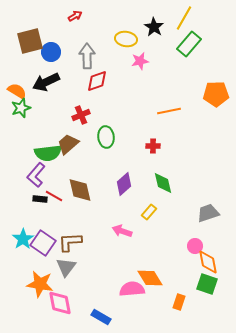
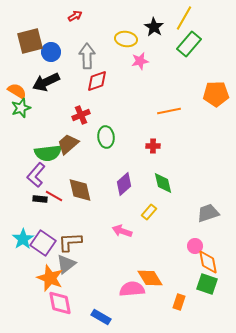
gray triangle at (66, 267): moved 3 px up; rotated 15 degrees clockwise
orange star at (40, 284): moved 10 px right, 6 px up; rotated 12 degrees clockwise
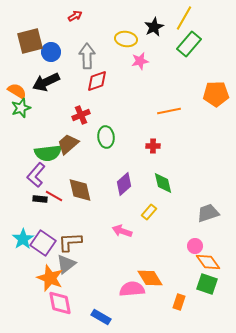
black star at (154, 27): rotated 12 degrees clockwise
orange diamond at (208, 262): rotated 25 degrees counterclockwise
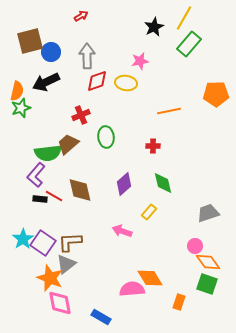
red arrow at (75, 16): moved 6 px right
yellow ellipse at (126, 39): moved 44 px down
orange semicircle at (17, 91): rotated 72 degrees clockwise
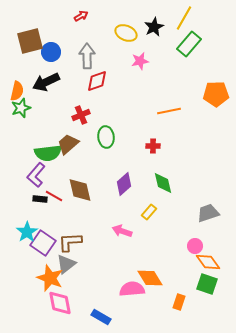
yellow ellipse at (126, 83): moved 50 px up; rotated 15 degrees clockwise
cyan star at (23, 239): moved 4 px right, 7 px up
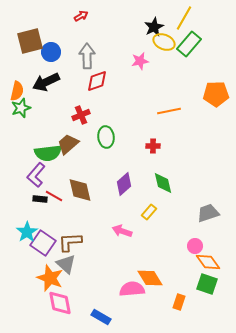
yellow ellipse at (126, 33): moved 38 px right, 9 px down
gray triangle at (66, 264): rotated 40 degrees counterclockwise
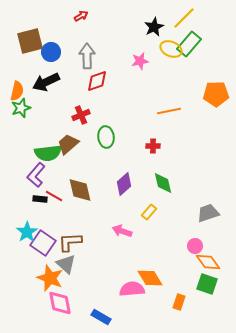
yellow line at (184, 18): rotated 15 degrees clockwise
yellow ellipse at (164, 42): moved 7 px right, 7 px down
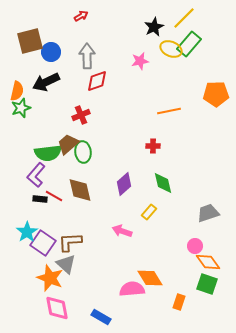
green ellipse at (106, 137): moved 23 px left, 15 px down
pink diamond at (60, 303): moved 3 px left, 5 px down
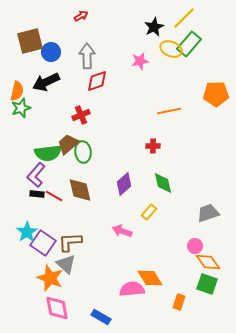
black rectangle at (40, 199): moved 3 px left, 5 px up
